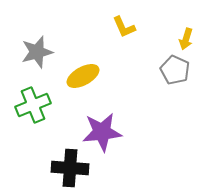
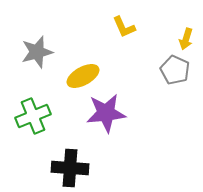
green cross: moved 11 px down
purple star: moved 4 px right, 19 px up
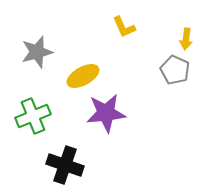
yellow arrow: rotated 10 degrees counterclockwise
black cross: moved 5 px left, 3 px up; rotated 15 degrees clockwise
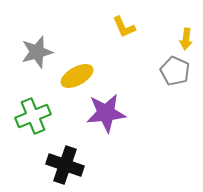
gray pentagon: moved 1 px down
yellow ellipse: moved 6 px left
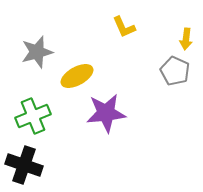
black cross: moved 41 px left
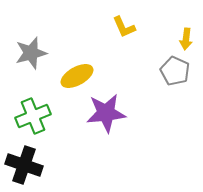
gray star: moved 6 px left, 1 px down
